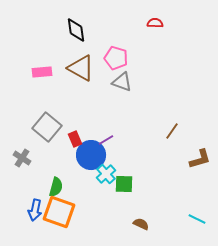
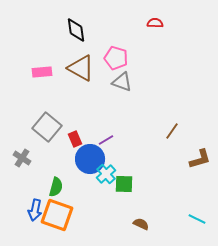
blue circle: moved 1 px left, 4 px down
orange square: moved 2 px left, 3 px down
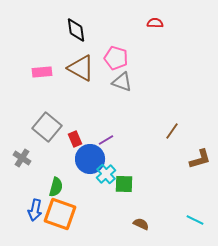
orange square: moved 3 px right, 1 px up
cyan line: moved 2 px left, 1 px down
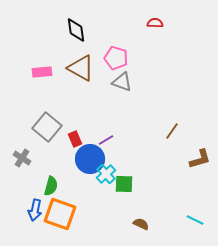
green semicircle: moved 5 px left, 1 px up
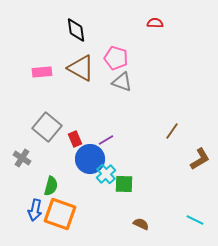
brown L-shape: rotated 15 degrees counterclockwise
